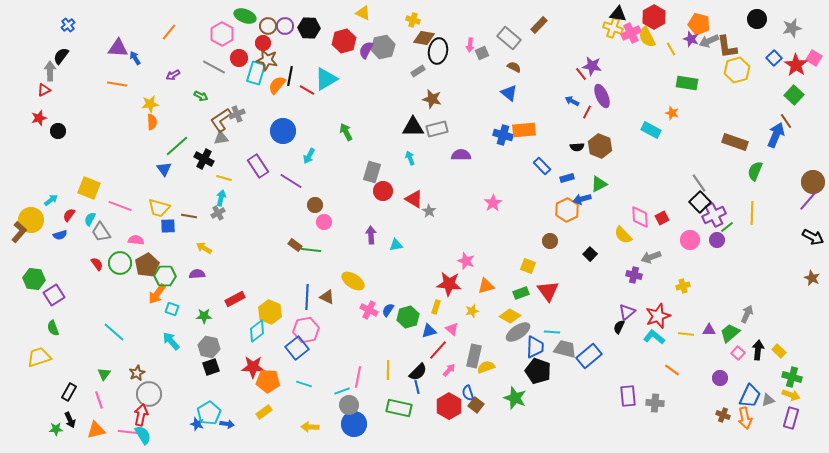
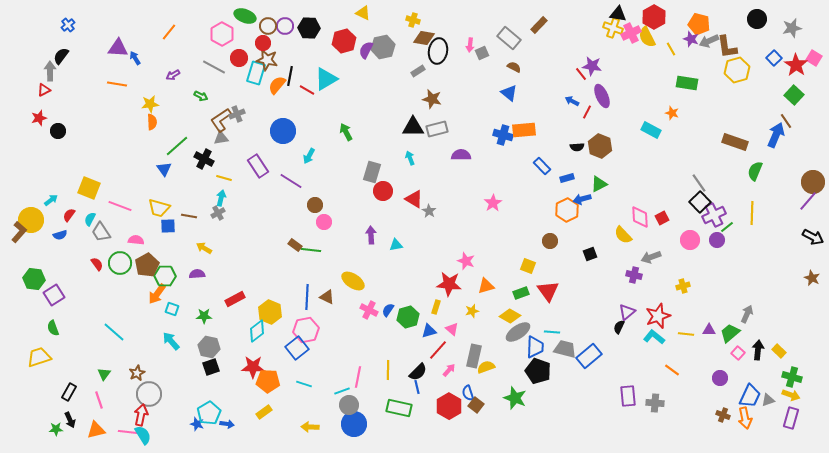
black square at (590, 254): rotated 24 degrees clockwise
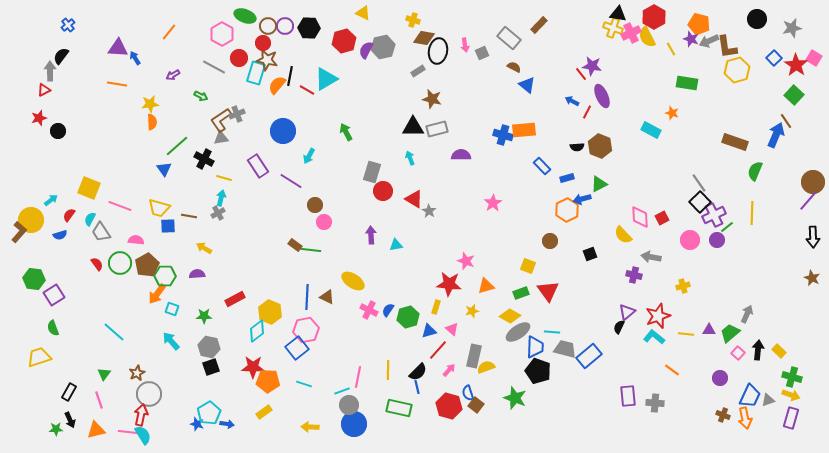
pink arrow at (470, 45): moved 5 px left; rotated 16 degrees counterclockwise
blue triangle at (509, 93): moved 18 px right, 8 px up
black arrow at (813, 237): rotated 60 degrees clockwise
gray arrow at (651, 257): rotated 30 degrees clockwise
red hexagon at (449, 406): rotated 15 degrees counterclockwise
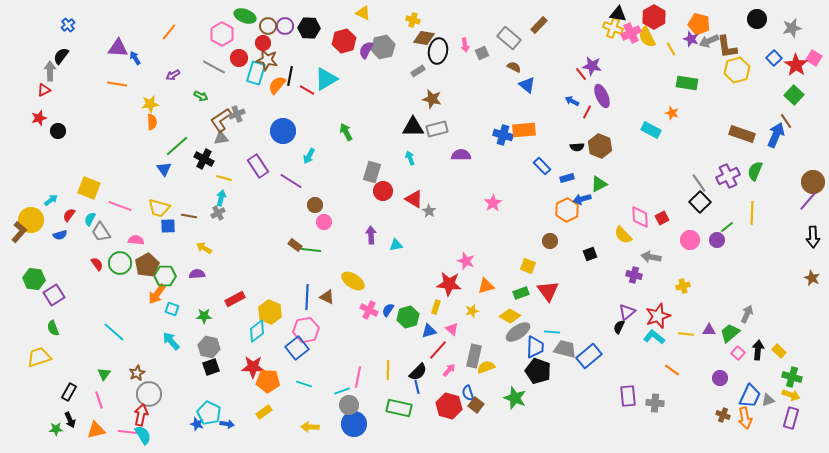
brown rectangle at (735, 142): moved 7 px right, 8 px up
purple cross at (714, 215): moved 14 px right, 39 px up
cyan pentagon at (209, 413): rotated 15 degrees counterclockwise
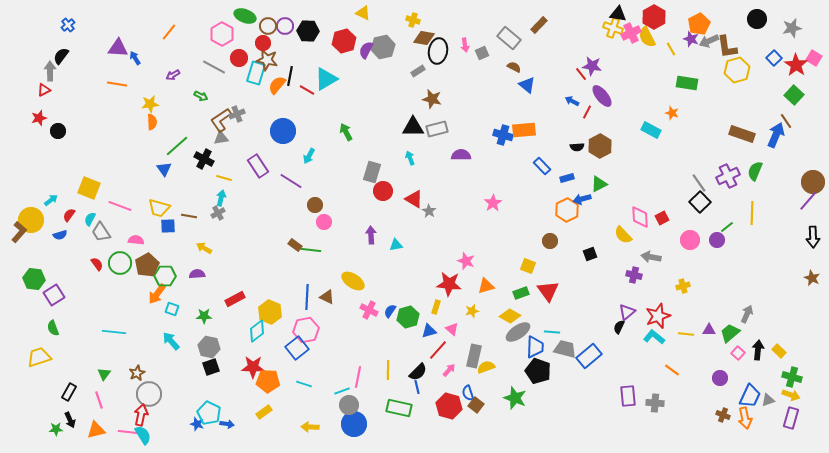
orange pentagon at (699, 24): rotated 30 degrees clockwise
black hexagon at (309, 28): moved 1 px left, 3 px down
purple ellipse at (602, 96): rotated 15 degrees counterclockwise
brown hexagon at (600, 146): rotated 10 degrees clockwise
blue semicircle at (388, 310): moved 2 px right, 1 px down
cyan line at (114, 332): rotated 35 degrees counterclockwise
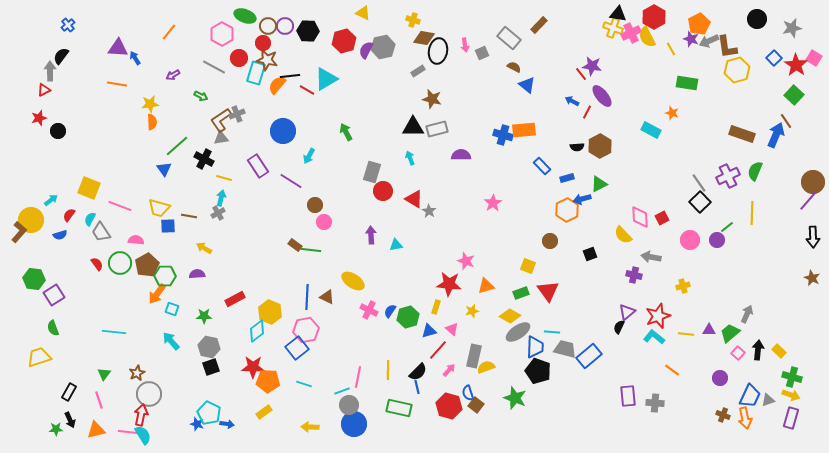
black line at (290, 76): rotated 72 degrees clockwise
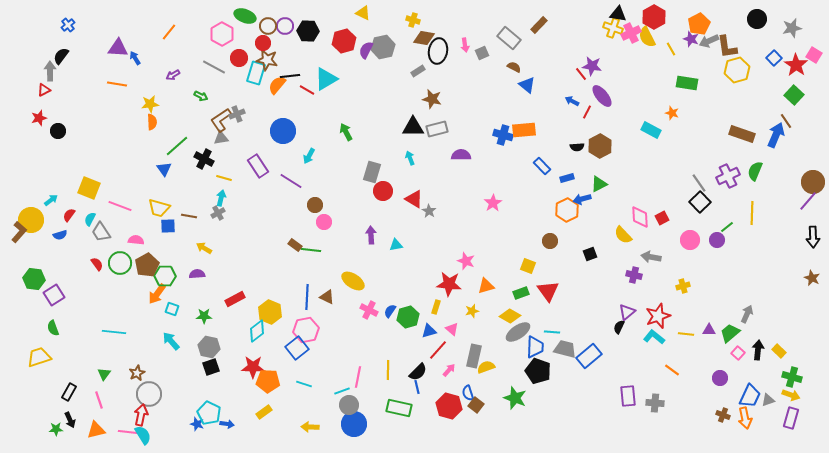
pink square at (814, 58): moved 3 px up
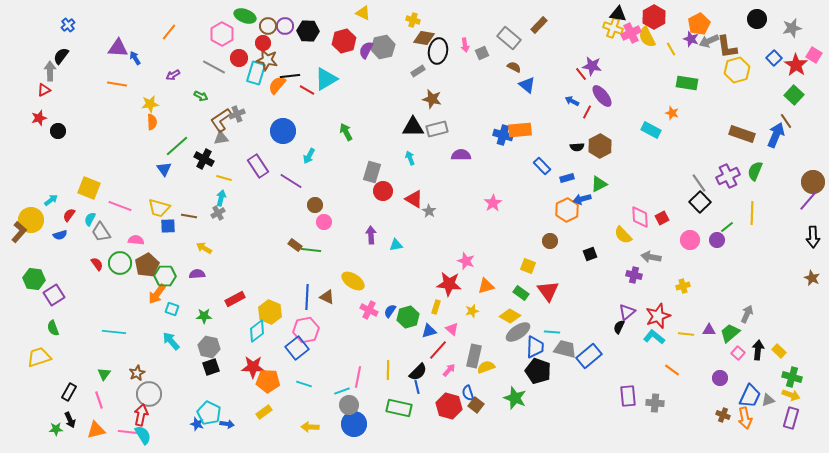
orange rectangle at (524, 130): moved 4 px left
green rectangle at (521, 293): rotated 56 degrees clockwise
